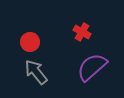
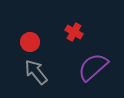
red cross: moved 8 px left
purple semicircle: moved 1 px right
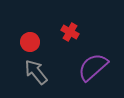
red cross: moved 4 px left
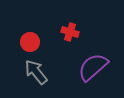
red cross: rotated 12 degrees counterclockwise
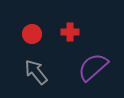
red cross: rotated 18 degrees counterclockwise
red circle: moved 2 px right, 8 px up
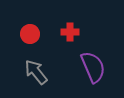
red circle: moved 2 px left
purple semicircle: rotated 108 degrees clockwise
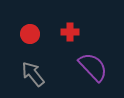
purple semicircle: rotated 20 degrees counterclockwise
gray arrow: moved 3 px left, 2 px down
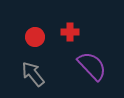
red circle: moved 5 px right, 3 px down
purple semicircle: moved 1 px left, 1 px up
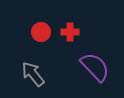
red circle: moved 6 px right, 5 px up
purple semicircle: moved 3 px right, 1 px down
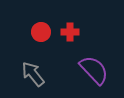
purple semicircle: moved 1 px left, 3 px down
